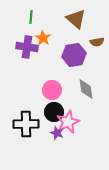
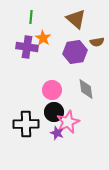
purple hexagon: moved 1 px right, 3 px up
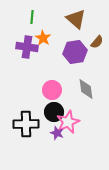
green line: moved 1 px right
brown semicircle: rotated 40 degrees counterclockwise
